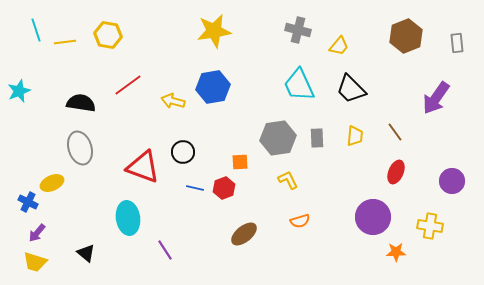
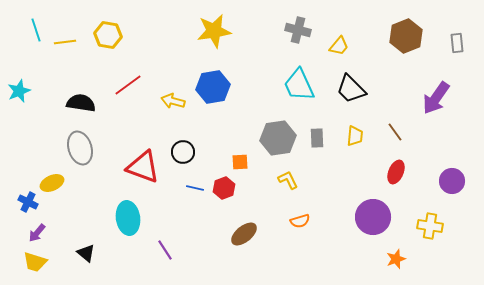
orange star at (396, 252): moved 7 px down; rotated 18 degrees counterclockwise
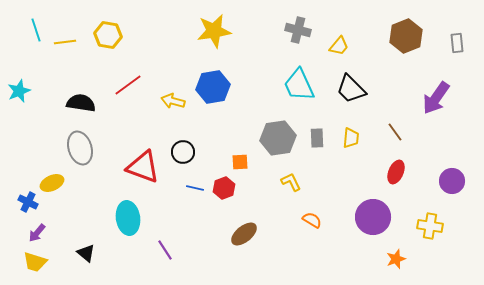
yellow trapezoid at (355, 136): moved 4 px left, 2 px down
yellow L-shape at (288, 180): moved 3 px right, 2 px down
orange semicircle at (300, 221): moved 12 px right, 1 px up; rotated 132 degrees counterclockwise
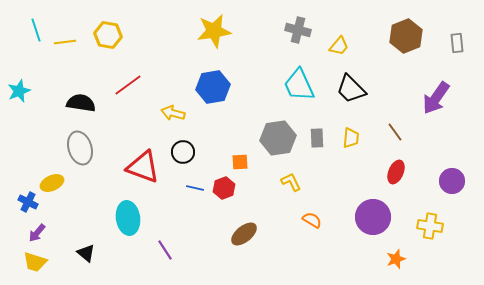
yellow arrow at (173, 101): moved 12 px down
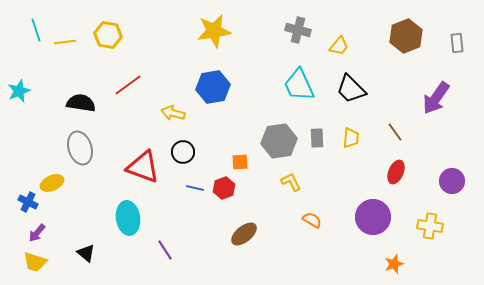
gray hexagon at (278, 138): moved 1 px right, 3 px down
orange star at (396, 259): moved 2 px left, 5 px down
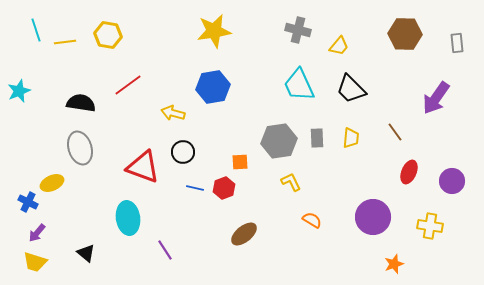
brown hexagon at (406, 36): moved 1 px left, 2 px up; rotated 24 degrees clockwise
red ellipse at (396, 172): moved 13 px right
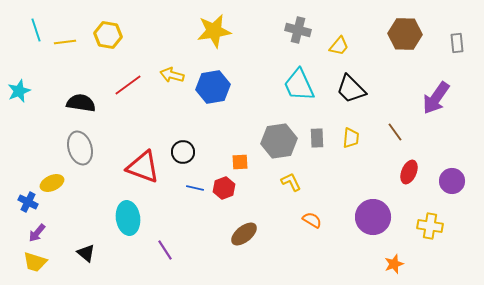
yellow arrow at (173, 113): moved 1 px left, 38 px up
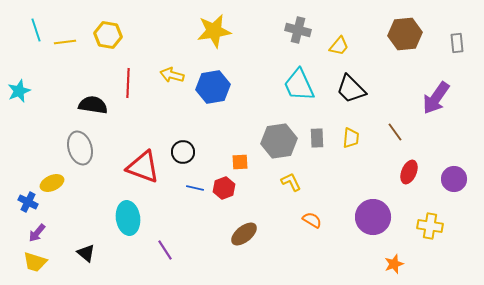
brown hexagon at (405, 34): rotated 8 degrees counterclockwise
red line at (128, 85): moved 2 px up; rotated 52 degrees counterclockwise
black semicircle at (81, 103): moved 12 px right, 2 px down
purple circle at (452, 181): moved 2 px right, 2 px up
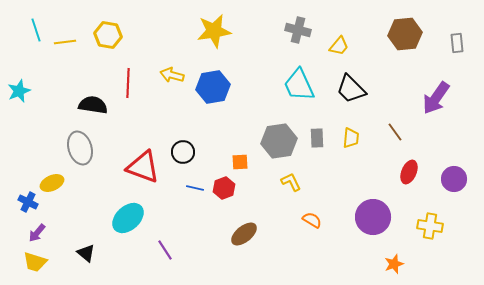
cyan ellipse at (128, 218): rotated 56 degrees clockwise
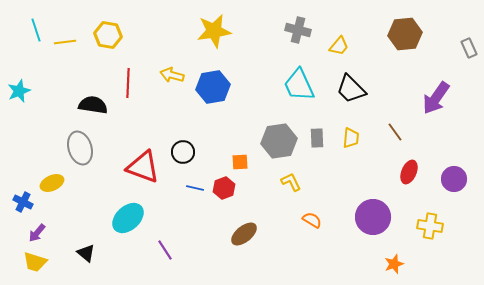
gray rectangle at (457, 43): moved 12 px right, 5 px down; rotated 18 degrees counterclockwise
blue cross at (28, 202): moved 5 px left
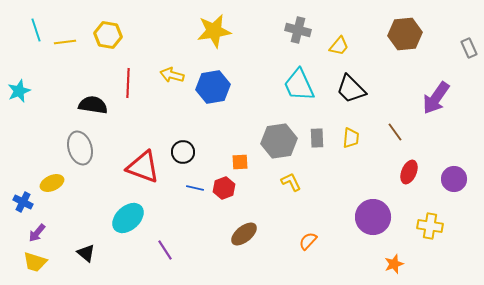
orange semicircle at (312, 220): moved 4 px left, 21 px down; rotated 78 degrees counterclockwise
